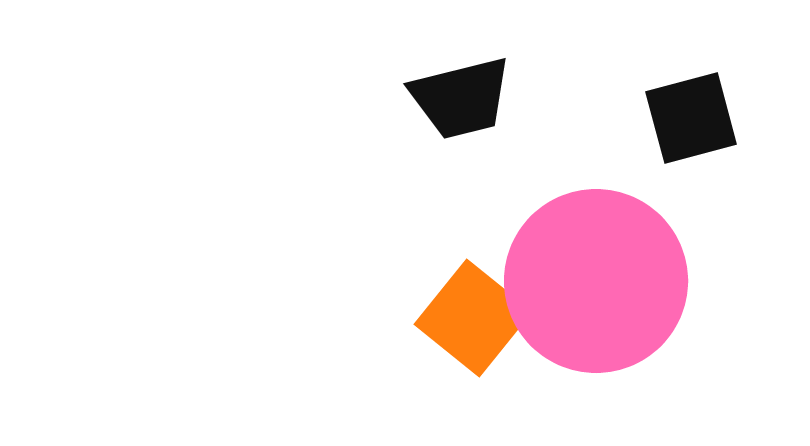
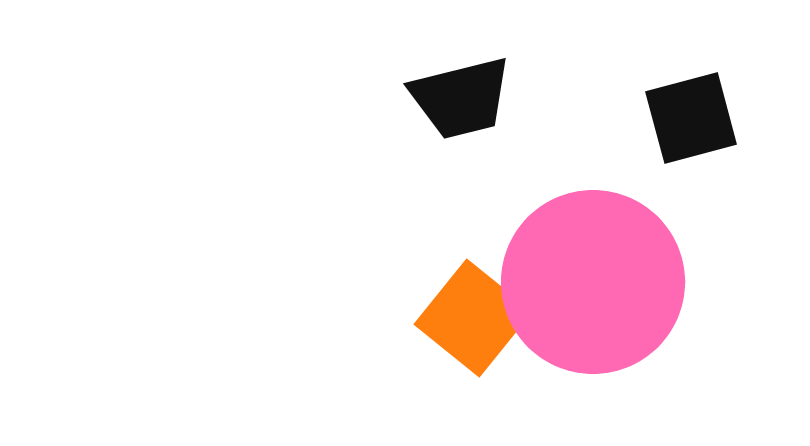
pink circle: moved 3 px left, 1 px down
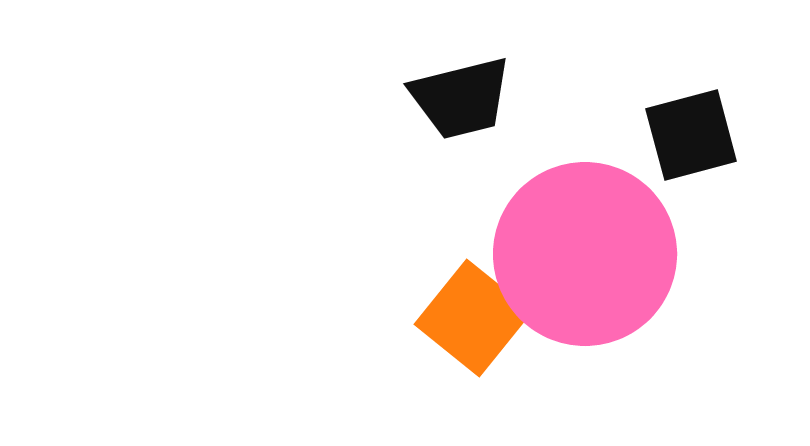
black square: moved 17 px down
pink circle: moved 8 px left, 28 px up
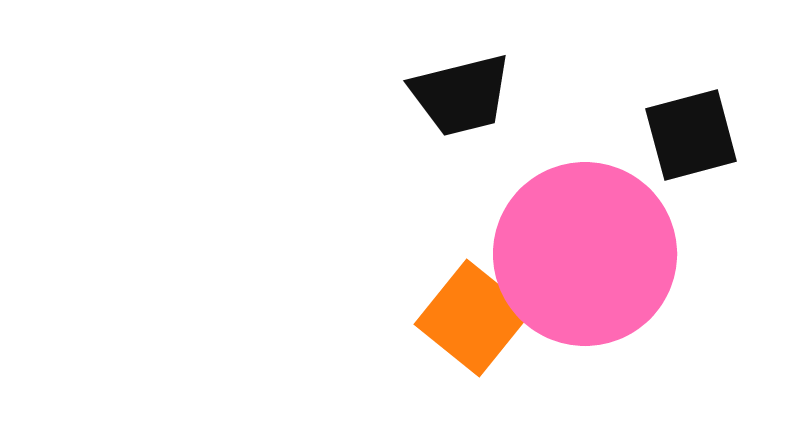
black trapezoid: moved 3 px up
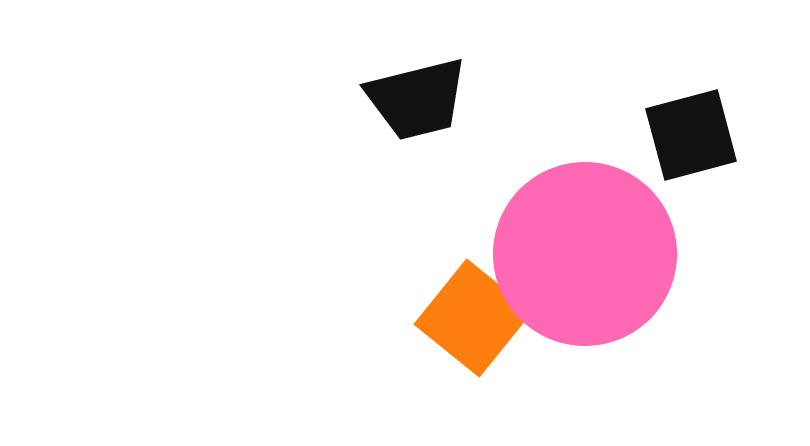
black trapezoid: moved 44 px left, 4 px down
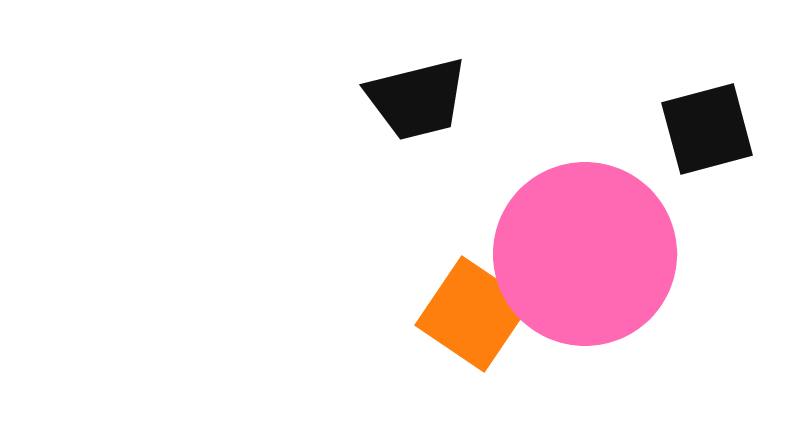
black square: moved 16 px right, 6 px up
orange square: moved 4 px up; rotated 5 degrees counterclockwise
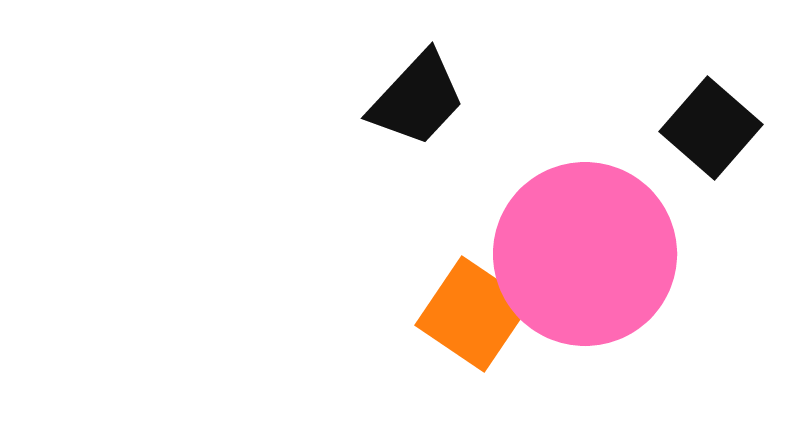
black trapezoid: rotated 33 degrees counterclockwise
black square: moved 4 px right, 1 px up; rotated 34 degrees counterclockwise
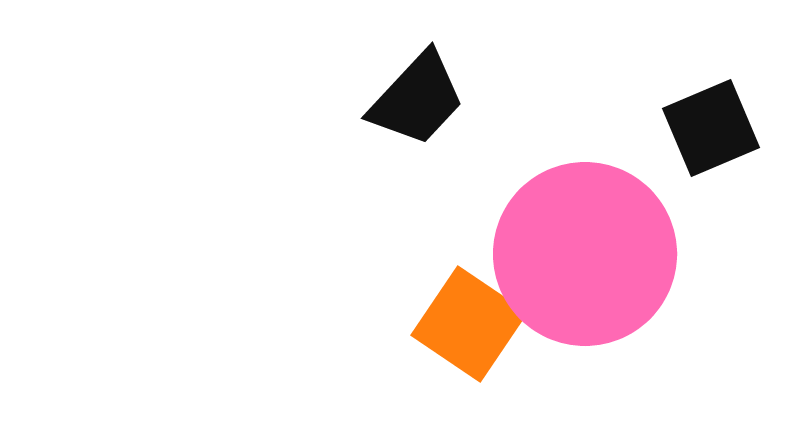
black square: rotated 26 degrees clockwise
orange square: moved 4 px left, 10 px down
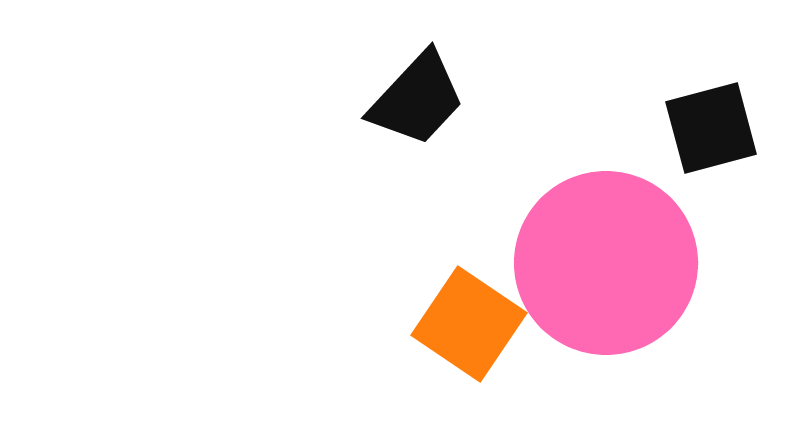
black square: rotated 8 degrees clockwise
pink circle: moved 21 px right, 9 px down
